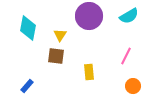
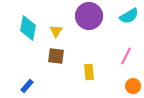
yellow triangle: moved 4 px left, 4 px up
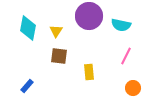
cyan semicircle: moved 8 px left, 9 px down; rotated 42 degrees clockwise
brown square: moved 3 px right
orange circle: moved 2 px down
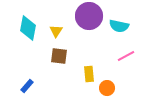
cyan semicircle: moved 2 px left, 1 px down
pink line: rotated 36 degrees clockwise
yellow rectangle: moved 2 px down
orange circle: moved 26 px left
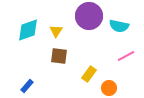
cyan diamond: moved 2 px down; rotated 60 degrees clockwise
yellow rectangle: rotated 42 degrees clockwise
orange circle: moved 2 px right
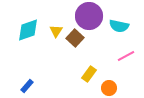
brown square: moved 16 px right, 18 px up; rotated 36 degrees clockwise
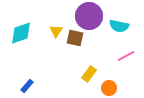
cyan diamond: moved 7 px left, 3 px down
brown square: rotated 30 degrees counterclockwise
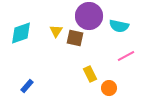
yellow rectangle: moved 1 px right; rotated 63 degrees counterclockwise
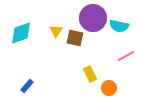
purple circle: moved 4 px right, 2 px down
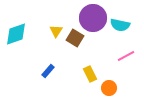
cyan semicircle: moved 1 px right, 1 px up
cyan diamond: moved 5 px left, 1 px down
brown square: rotated 18 degrees clockwise
blue rectangle: moved 21 px right, 15 px up
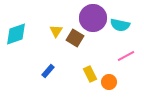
orange circle: moved 6 px up
